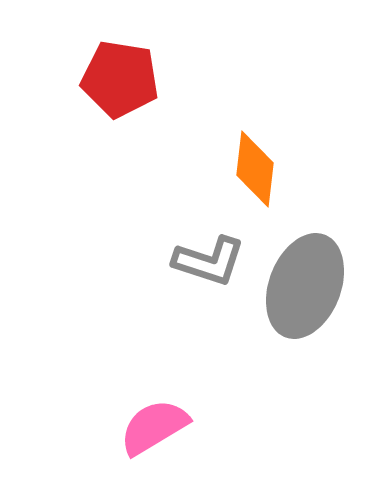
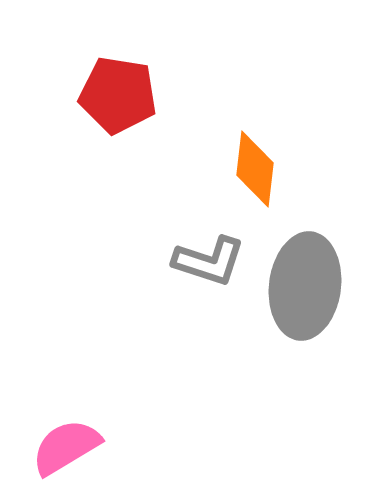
red pentagon: moved 2 px left, 16 px down
gray ellipse: rotated 14 degrees counterclockwise
pink semicircle: moved 88 px left, 20 px down
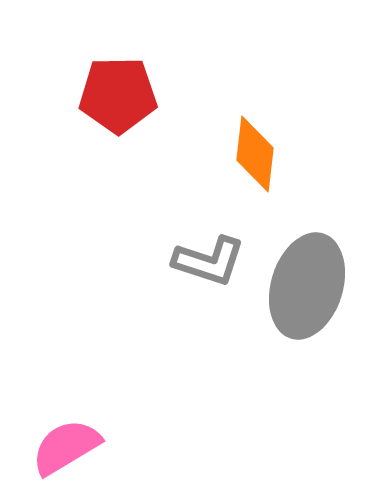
red pentagon: rotated 10 degrees counterclockwise
orange diamond: moved 15 px up
gray ellipse: moved 2 px right; rotated 10 degrees clockwise
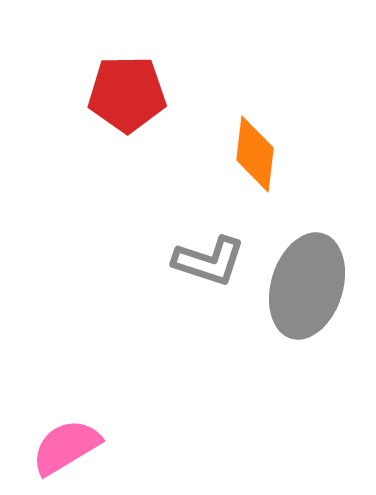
red pentagon: moved 9 px right, 1 px up
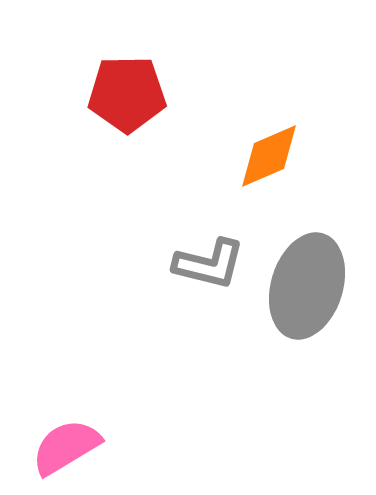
orange diamond: moved 14 px right, 2 px down; rotated 60 degrees clockwise
gray L-shape: moved 3 px down; rotated 4 degrees counterclockwise
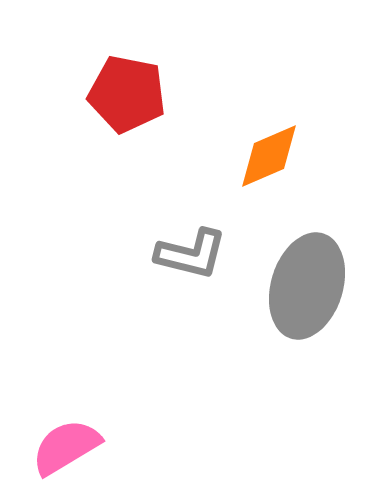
red pentagon: rotated 12 degrees clockwise
gray L-shape: moved 18 px left, 10 px up
